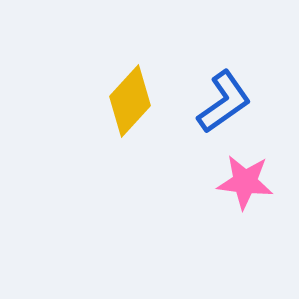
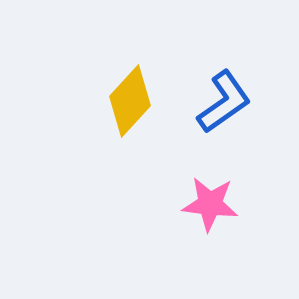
pink star: moved 35 px left, 22 px down
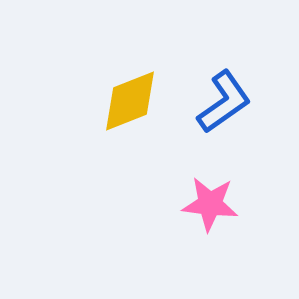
yellow diamond: rotated 26 degrees clockwise
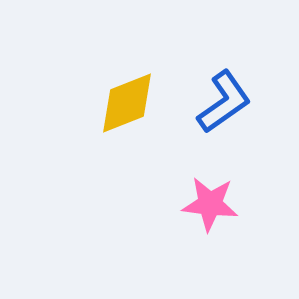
yellow diamond: moved 3 px left, 2 px down
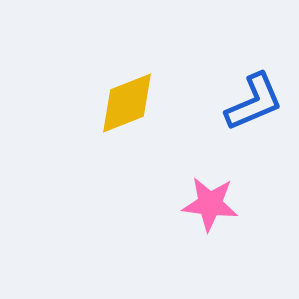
blue L-shape: moved 30 px right; rotated 12 degrees clockwise
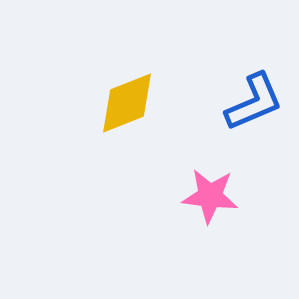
pink star: moved 8 px up
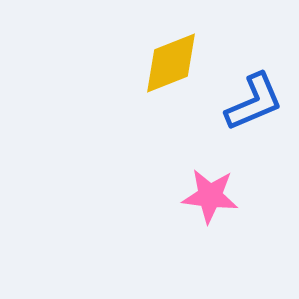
yellow diamond: moved 44 px right, 40 px up
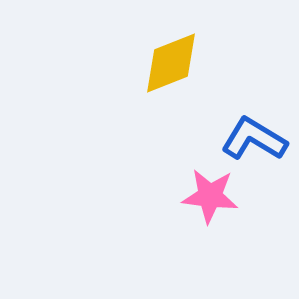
blue L-shape: moved 37 px down; rotated 126 degrees counterclockwise
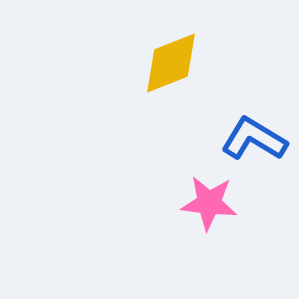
pink star: moved 1 px left, 7 px down
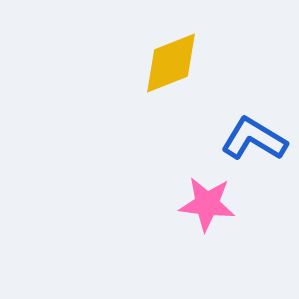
pink star: moved 2 px left, 1 px down
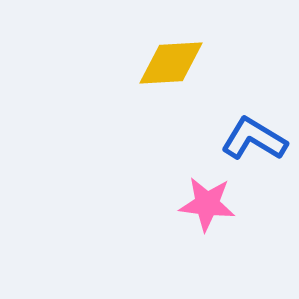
yellow diamond: rotated 18 degrees clockwise
